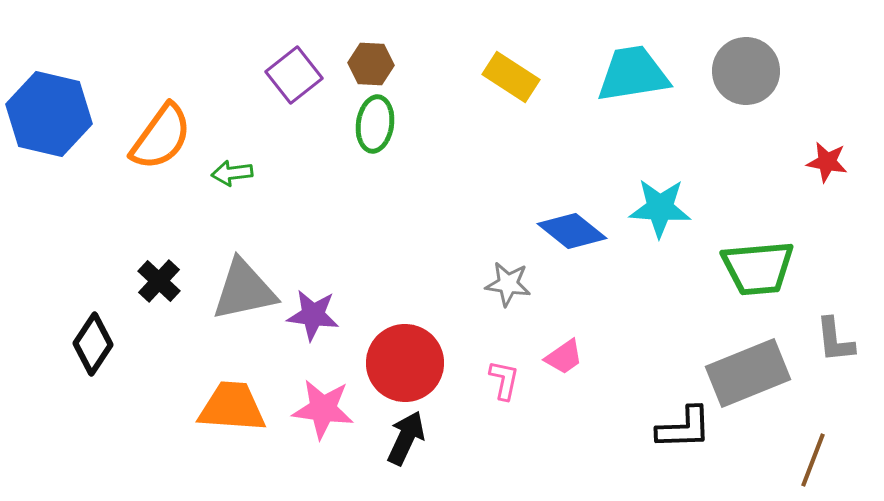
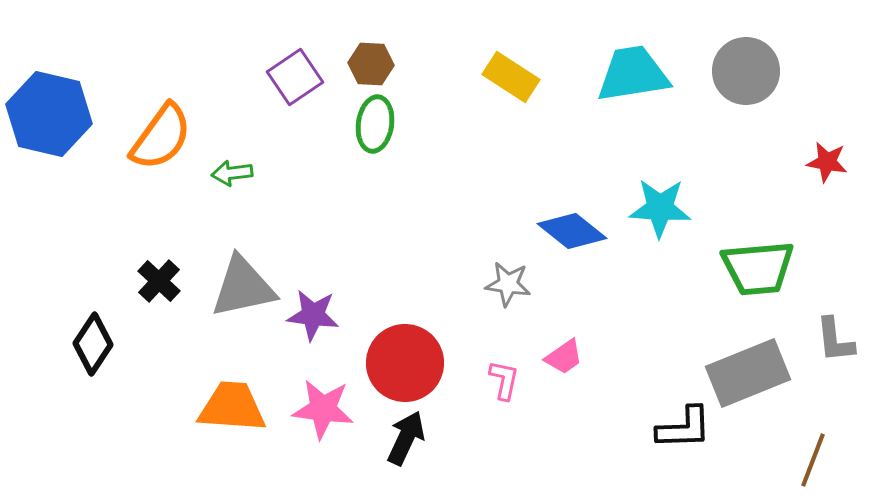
purple square: moved 1 px right, 2 px down; rotated 4 degrees clockwise
gray triangle: moved 1 px left, 3 px up
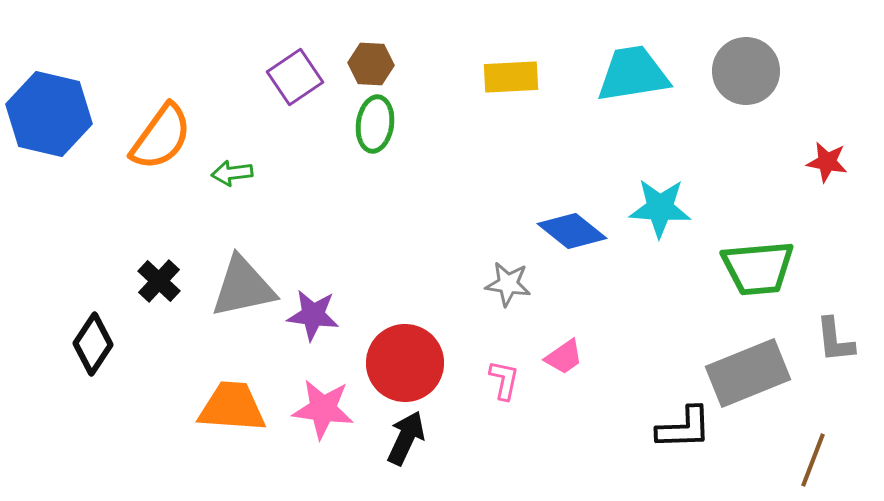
yellow rectangle: rotated 36 degrees counterclockwise
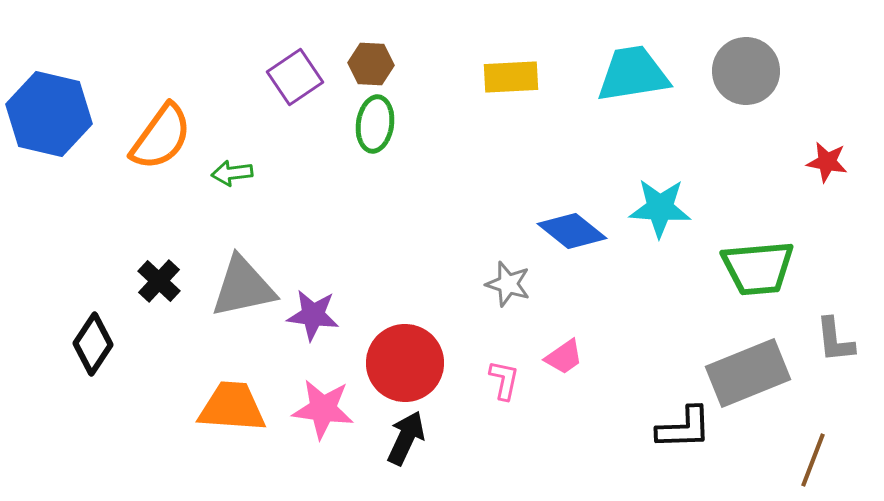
gray star: rotated 9 degrees clockwise
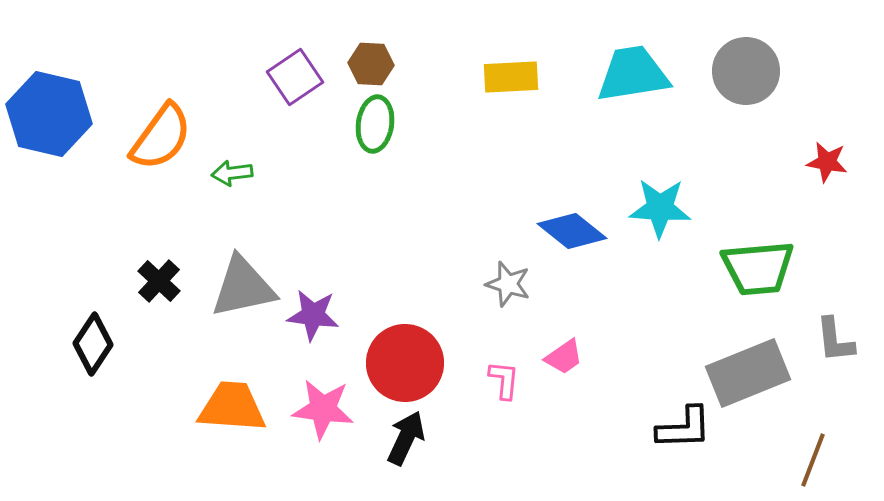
pink L-shape: rotated 6 degrees counterclockwise
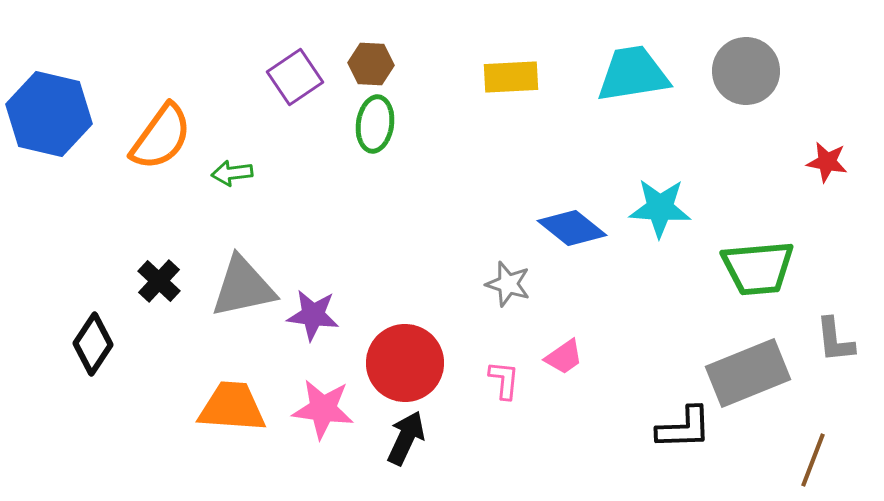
blue diamond: moved 3 px up
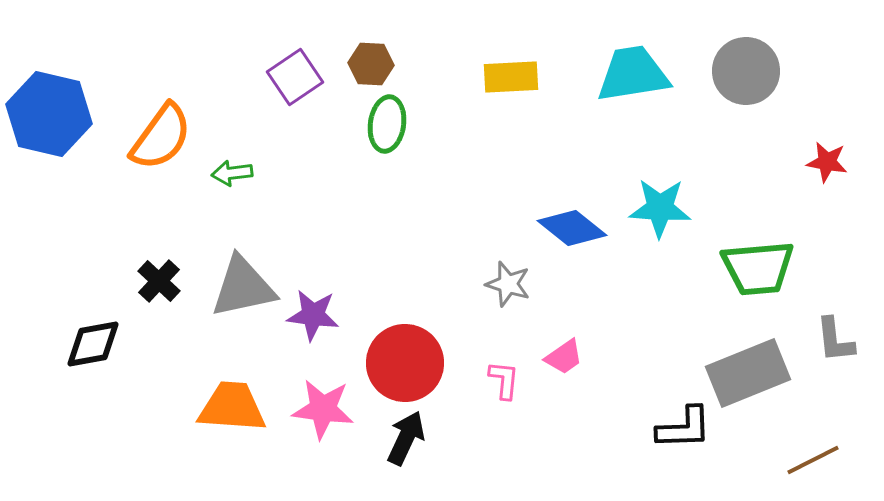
green ellipse: moved 12 px right
black diamond: rotated 46 degrees clockwise
brown line: rotated 42 degrees clockwise
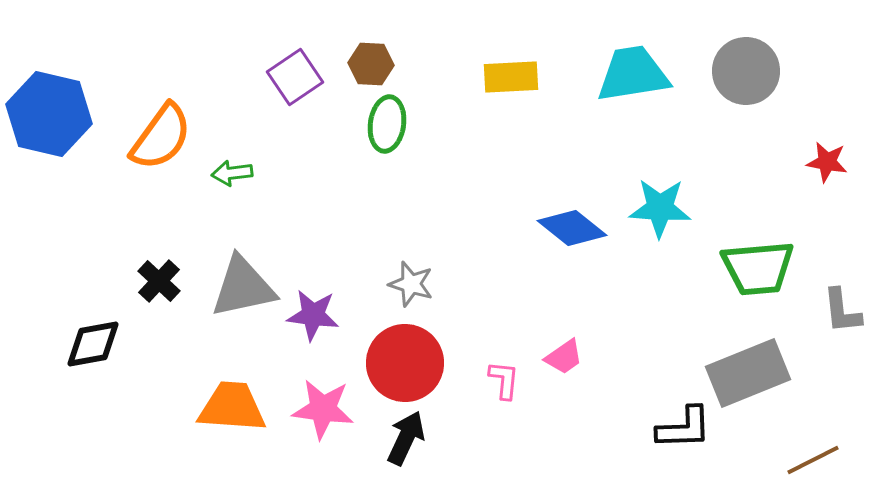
gray star: moved 97 px left
gray L-shape: moved 7 px right, 29 px up
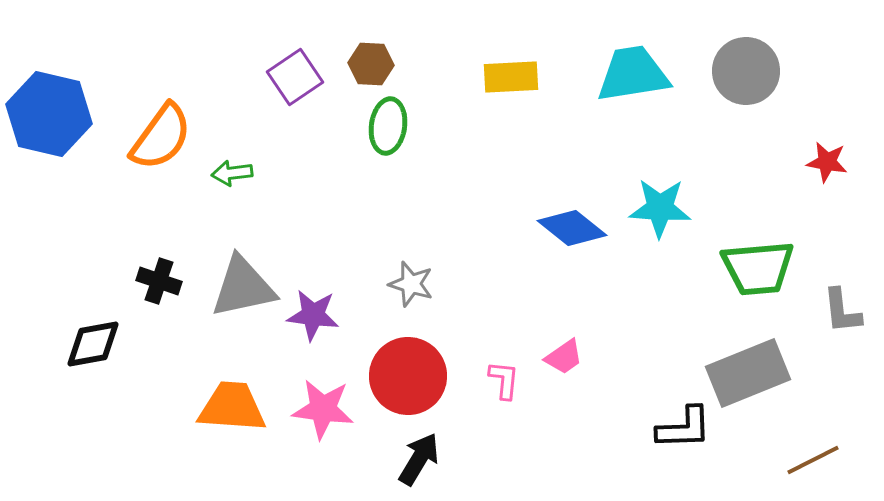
green ellipse: moved 1 px right, 2 px down
black cross: rotated 24 degrees counterclockwise
red circle: moved 3 px right, 13 px down
black arrow: moved 13 px right, 21 px down; rotated 6 degrees clockwise
